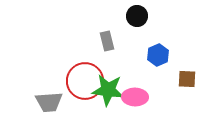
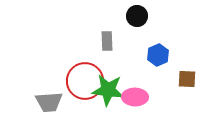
gray rectangle: rotated 12 degrees clockwise
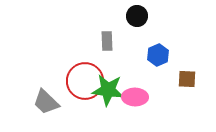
gray trapezoid: moved 3 px left; rotated 48 degrees clockwise
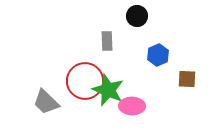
green star: rotated 16 degrees clockwise
pink ellipse: moved 3 px left, 9 px down
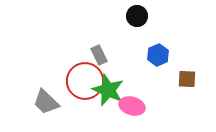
gray rectangle: moved 8 px left, 14 px down; rotated 24 degrees counterclockwise
pink ellipse: rotated 15 degrees clockwise
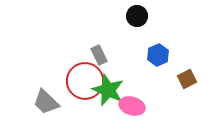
brown square: rotated 30 degrees counterclockwise
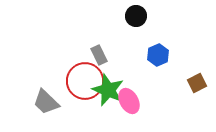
black circle: moved 1 px left
brown square: moved 10 px right, 4 px down
pink ellipse: moved 3 px left, 5 px up; rotated 45 degrees clockwise
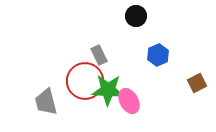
green star: rotated 20 degrees counterclockwise
gray trapezoid: rotated 32 degrees clockwise
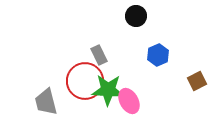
brown square: moved 2 px up
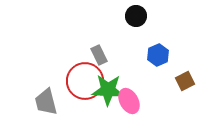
brown square: moved 12 px left
